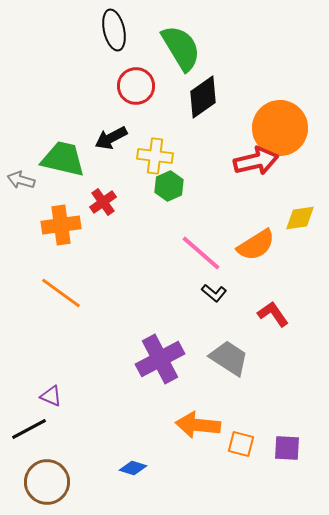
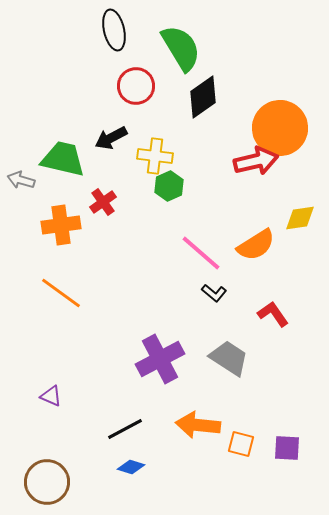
black line: moved 96 px right
blue diamond: moved 2 px left, 1 px up
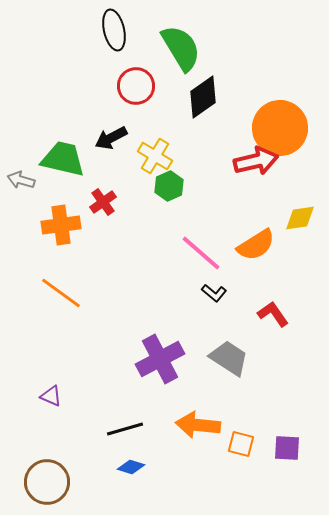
yellow cross: rotated 24 degrees clockwise
black line: rotated 12 degrees clockwise
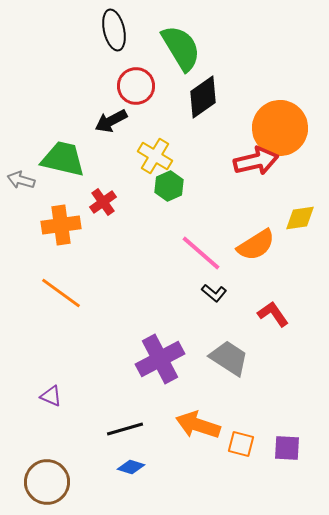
black arrow: moved 17 px up
orange arrow: rotated 12 degrees clockwise
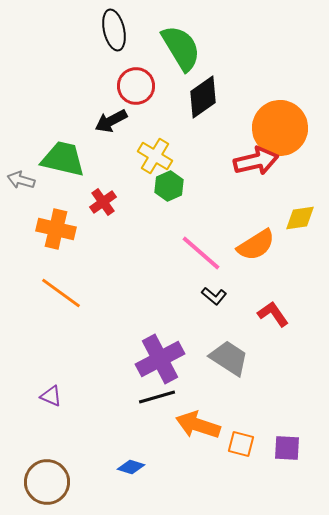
orange cross: moved 5 px left, 4 px down; rotated 21 degrees clockwise
black L-shape: moved 3 px down
black line: moved 32 px right, 32 px up
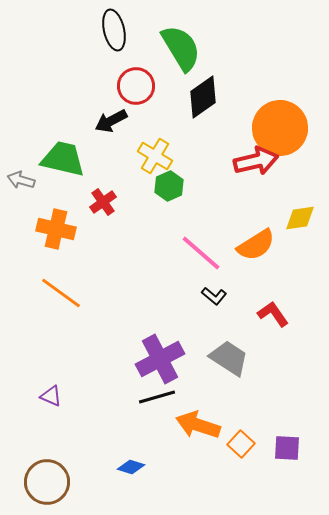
orange square: rotated 28 degrees clockwise
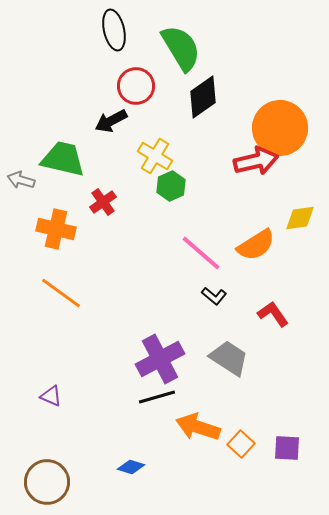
green hexagon: moved 2 px right
orange arrow: moved 2 px down
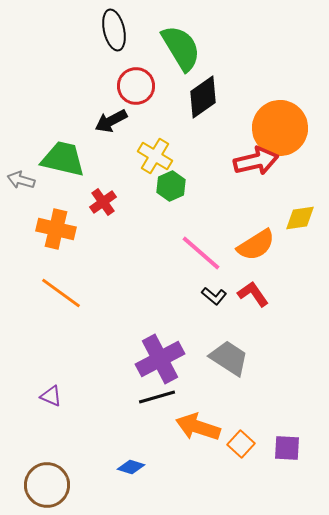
red L-shape: moved 20 px left, 20 px up
brown circle: moved 3 px down
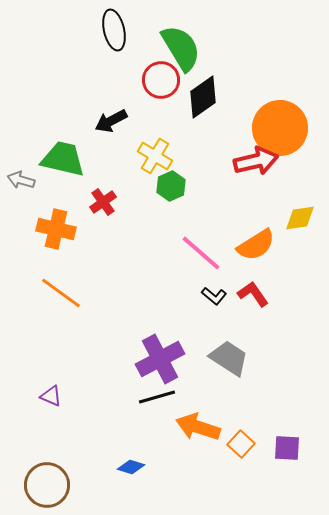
red circle: moved 25 px right, 6 px up
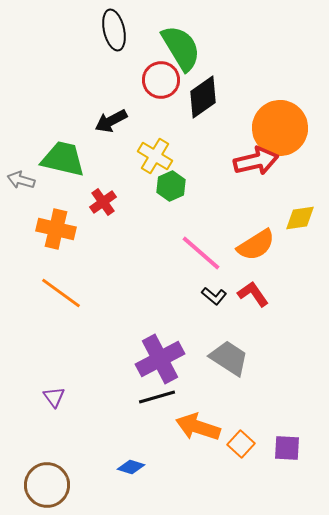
purple triangle: moved 3 px right, 1 px down; rotated 30 degrees clockwise
